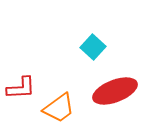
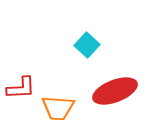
cyan square: moved 6 px left, 2 px up
orange trapezoid: moved 1 px left; rotated 40 degrees clockwise
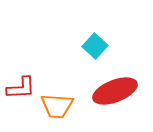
cyan square: moved 8 px right, 1 px down
orange trapezoid: moved 1 px left, 2 px up
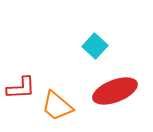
orange trapezoid: rotated 36 degrees clockwise
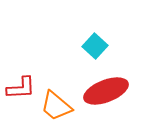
red ellipse: moved 9 px left
orange trapezoid: moved 1 px left
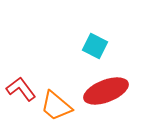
cyan square: rotated 15 degrees counterclockwise
red L-shape: moved 1 px down; rotated 124 degrees counterclockwise
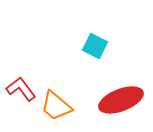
red ellipse: moved 15 px right, 9 px down
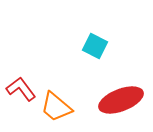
orange trapezoid: moved 1 px down
